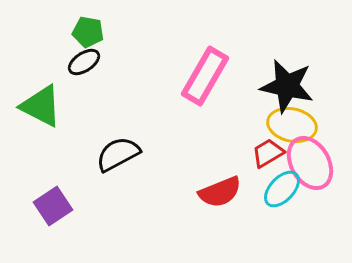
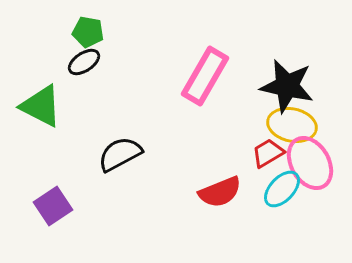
black semicircle: moved 2 px right
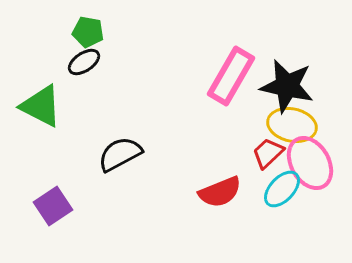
pink rectangle: moved 26 px right
red trapezoid: rotated 12 degrees counterclockwise
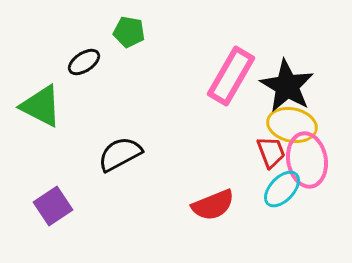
green pentagon: moved 41 px right
black star: rotated 18 degrees clockwise
red trapezoid: moved 3 px right, 1 px up; rotated 112 degrees clockwise
pink ellipse: moved 3 px left, 3 px up; rotated 20 degrees clockwise
red semicircle: moved 7 px left, 13 px down
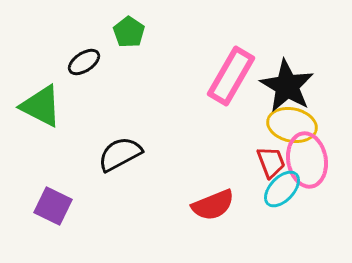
green pentagon: rotated 24 degrees clockwise
red trapezoid: moved 10 px down
purple square: rotated 30 degrees counterclockwise
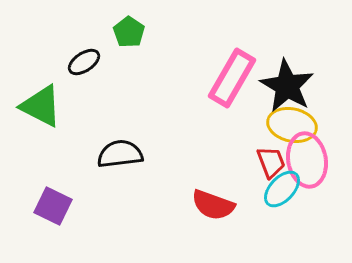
pink rectangle: moved 1 px right, 2 px down
black semicircle: rotated 21 degrees clockwise
red semicircle: rotated 42 degrees clockwise
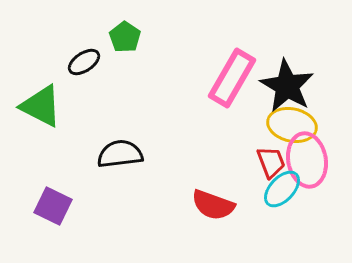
green pentagon: moved 4 px left, 5 px down
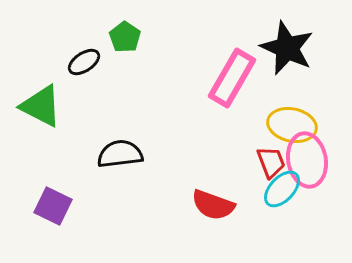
black star: moved 38 px up; rotated 6 degrees counterclockwise
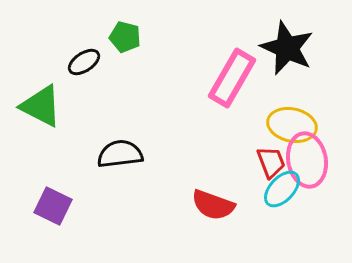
green pentagon: rotated 20 degrees counterclockwise
